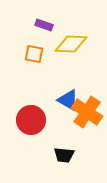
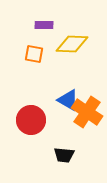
purple rectangle: rotated 18 degrees counterclockwise
yellow diamond: moved 1 px right
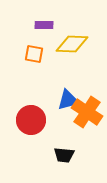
blue triangle: rotated 45 degrees counterclockwise
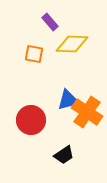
purple rectangle: moved 6 px right, 3 px up; rotated 48 degrees clockwise
black trapezoid: rotated 40 degrees counterclockwise
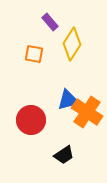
yellow diamond: rotated 60 degrees counterclockwise
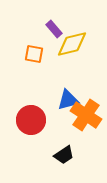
purple rectangle: moved 4 px right, 7 px down
yellow diamond: rotated 44 degrees clockwise
orange cross: moved 1 px left, 3 px down
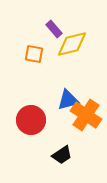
black trapezoid: moved 2 px left
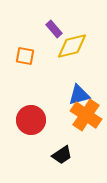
yellow diamond: moved 2 px down
orange square: moved 9 px left, 2 px down
blue triangle: moved 11 px right, 5 px up
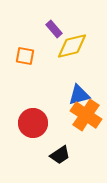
red circle: moved 2 px right, 3 px down
black trapezoid: moved 2 px left
